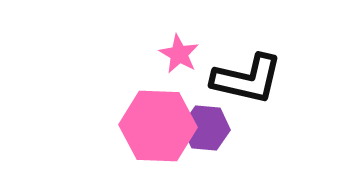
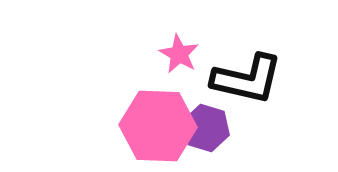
purple hexagon: rotated 12 degrees clockwise
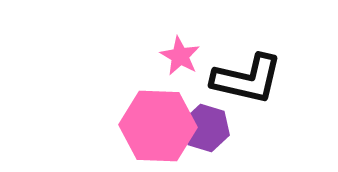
pink star: moved 1 px right, 2 px down
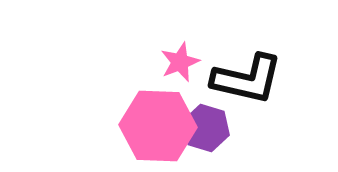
pink star: moved 6 px down; rotated 21 degrees clockwise
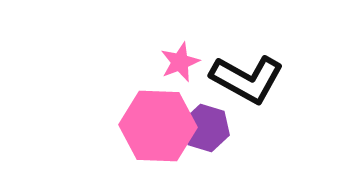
black L-shape: rotated 16 degrees clockwise
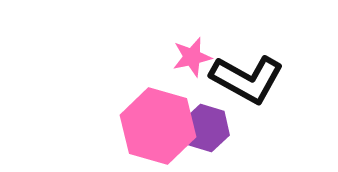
pink star: moved 12 px right, 5 px up; rotated 9 degrees clockwise
pink hexagon: rotated 14 degrees clockwise
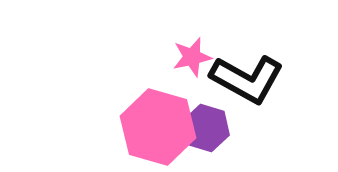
pink hexagon: moved 1 px down
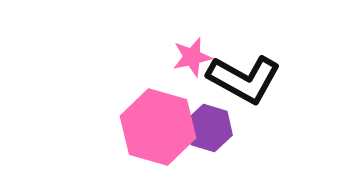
black L-shape: moved 3 px left
purple hexagon: moved 3 px right
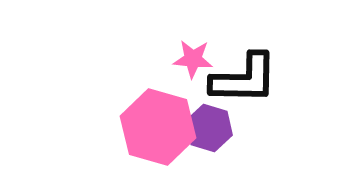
pink star: moved 1 px right, 2 px down; rotated 18 degrees clockwise
black L-shape: rotated 28 degrees counterclockwise
